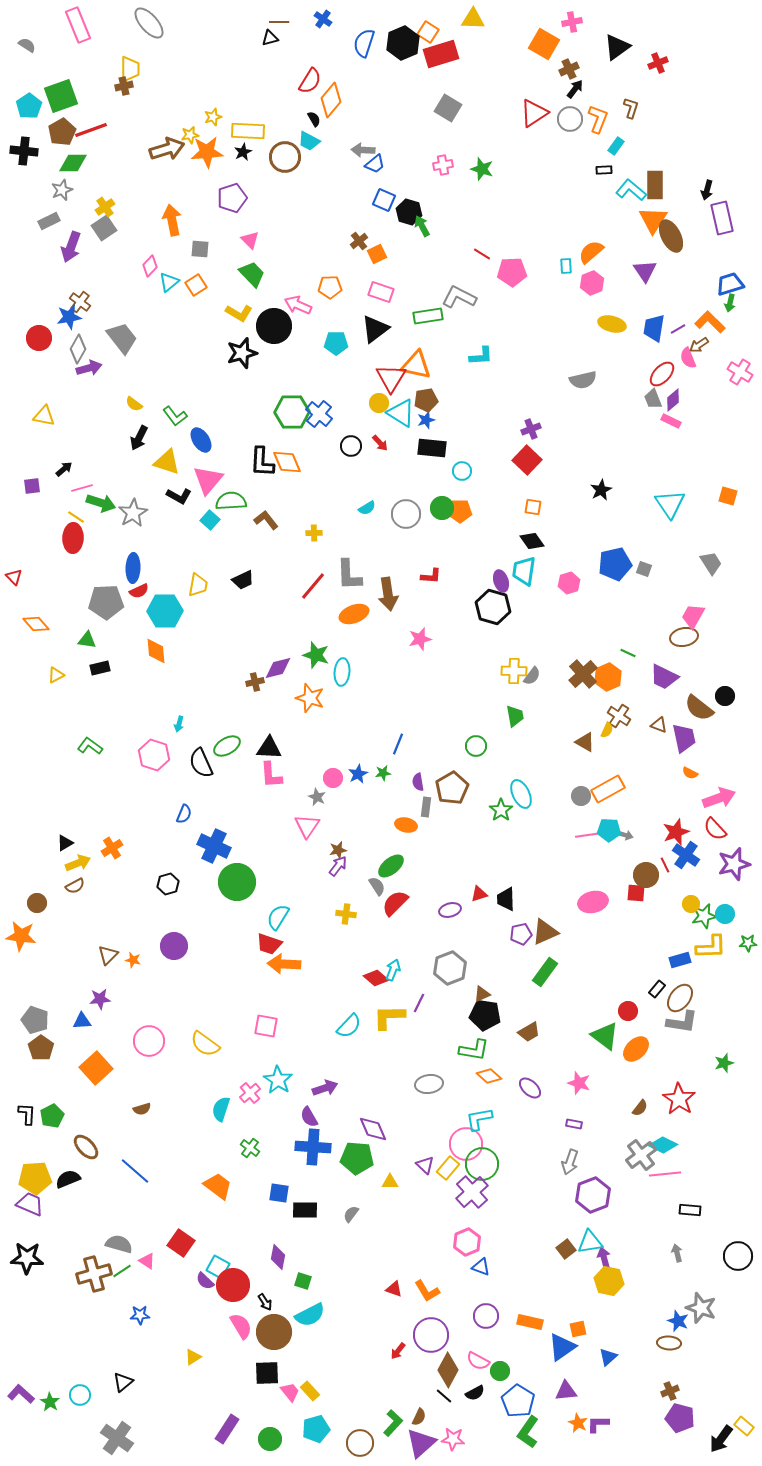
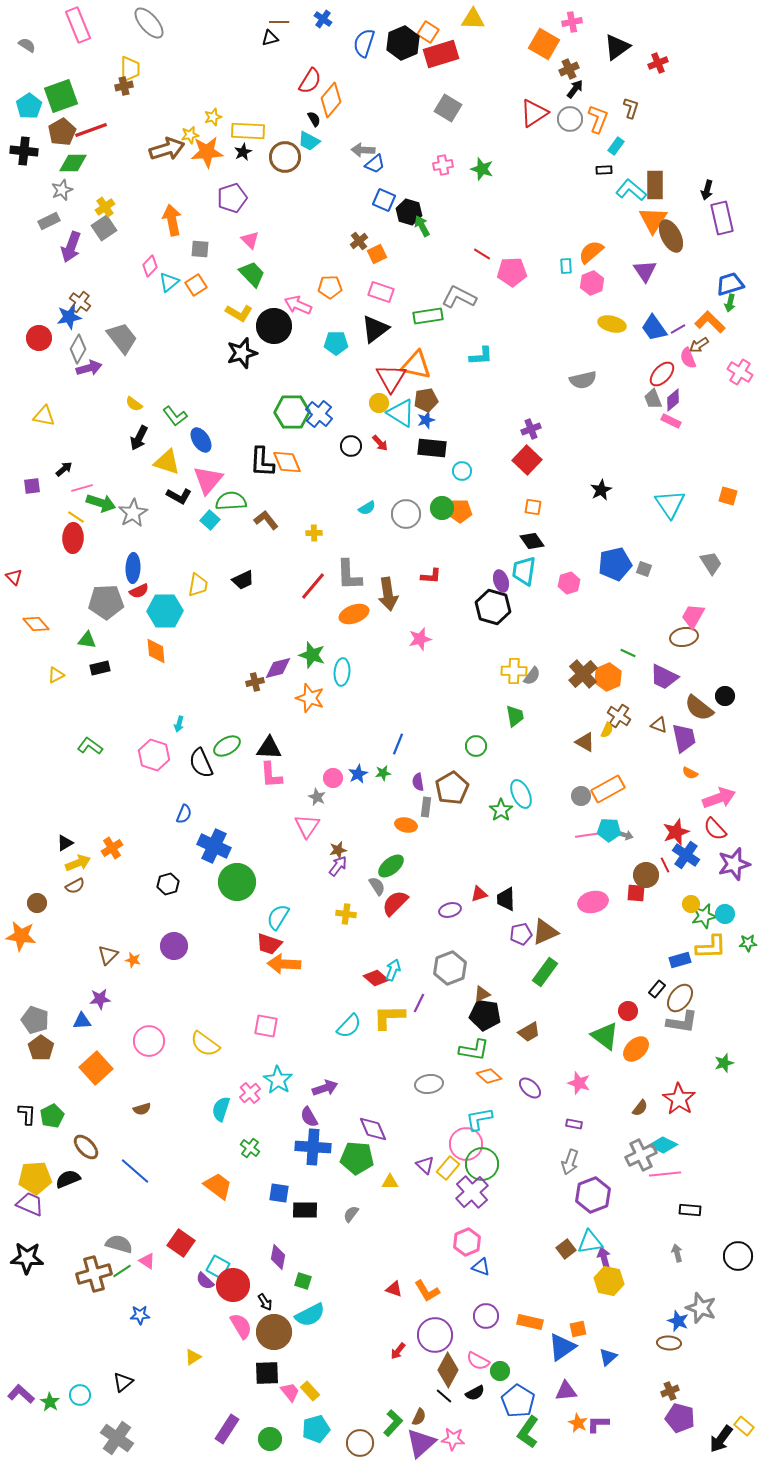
blue trapezoid at (654, 328): rotated 44 degrees counterclockwise
green star at (316, 655): moved 4 px left
gray cross at (641, 1155): rotated 12 degrees clockwise
purple circle at (431, 1335): moved 4 px right
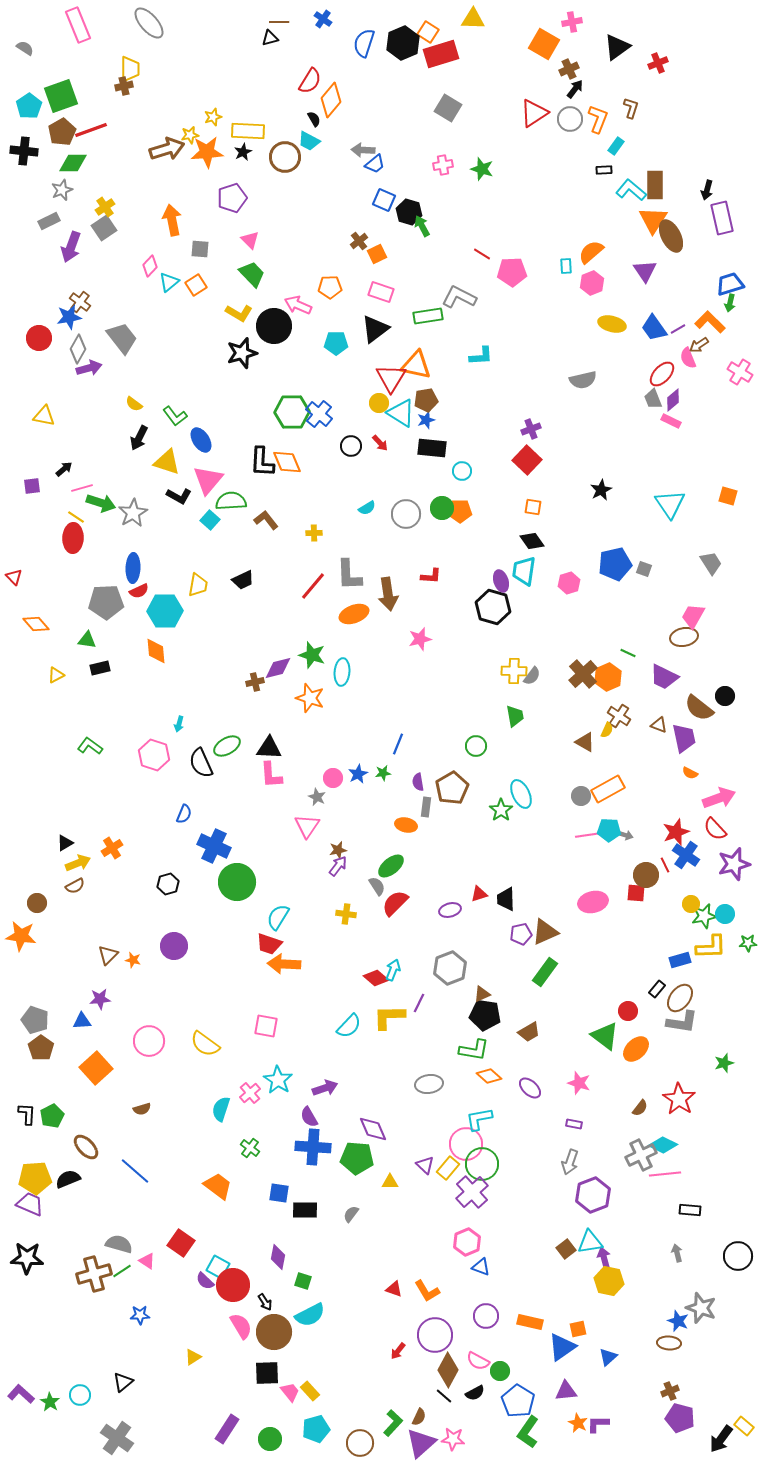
gray semicircle at (27, 45): moved 2 px left, 3 px down
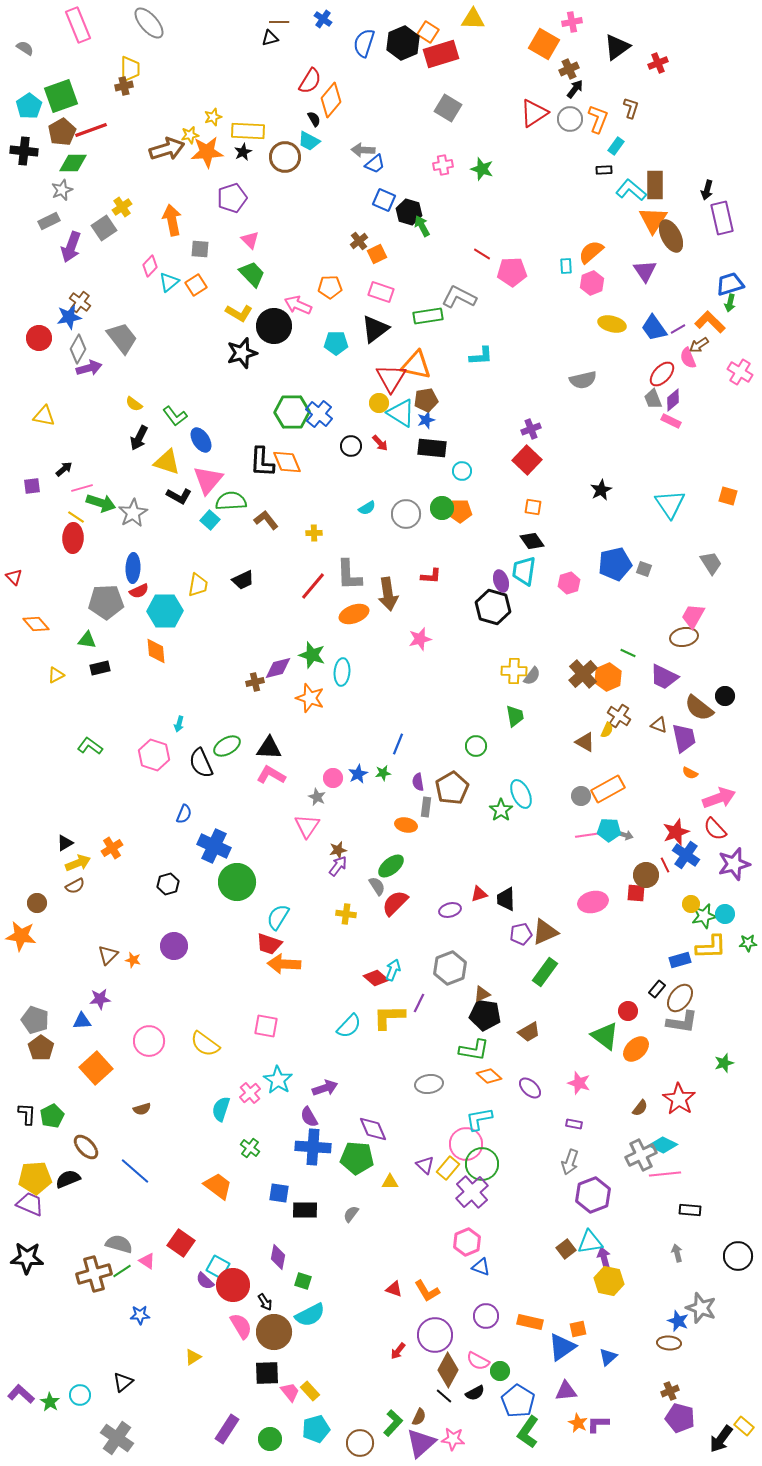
yellow cross at (105, 207): moved 17 px right
pink L-shape at (271, 775): rotated 124 degrees clockwise
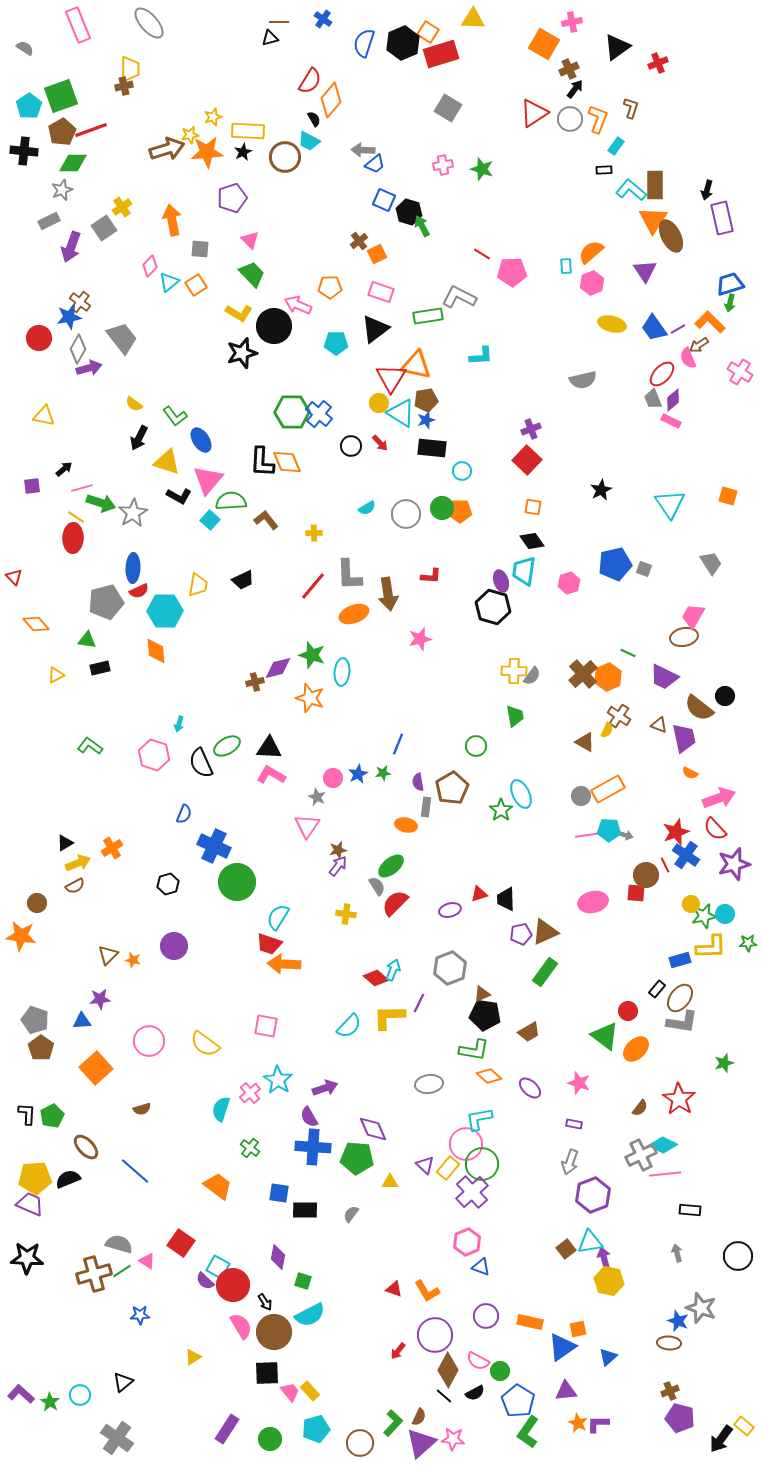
gray pentagon at (106, 602): rotated 12 degrees counterclockwise
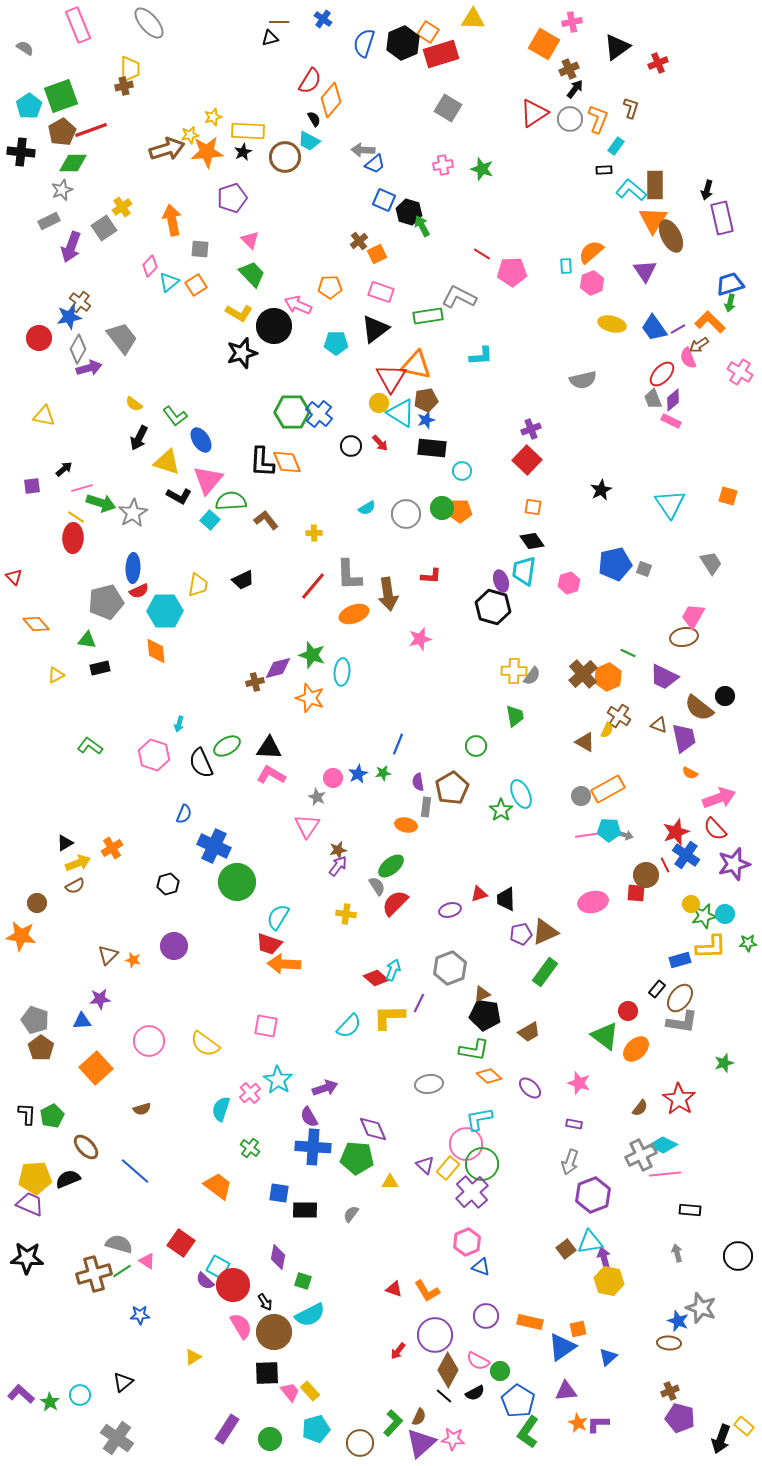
black cross at (24, 151): moved 3 px left, 1 px down
black arrow at (721, 1439): rotated 16 degrees counterclockwise
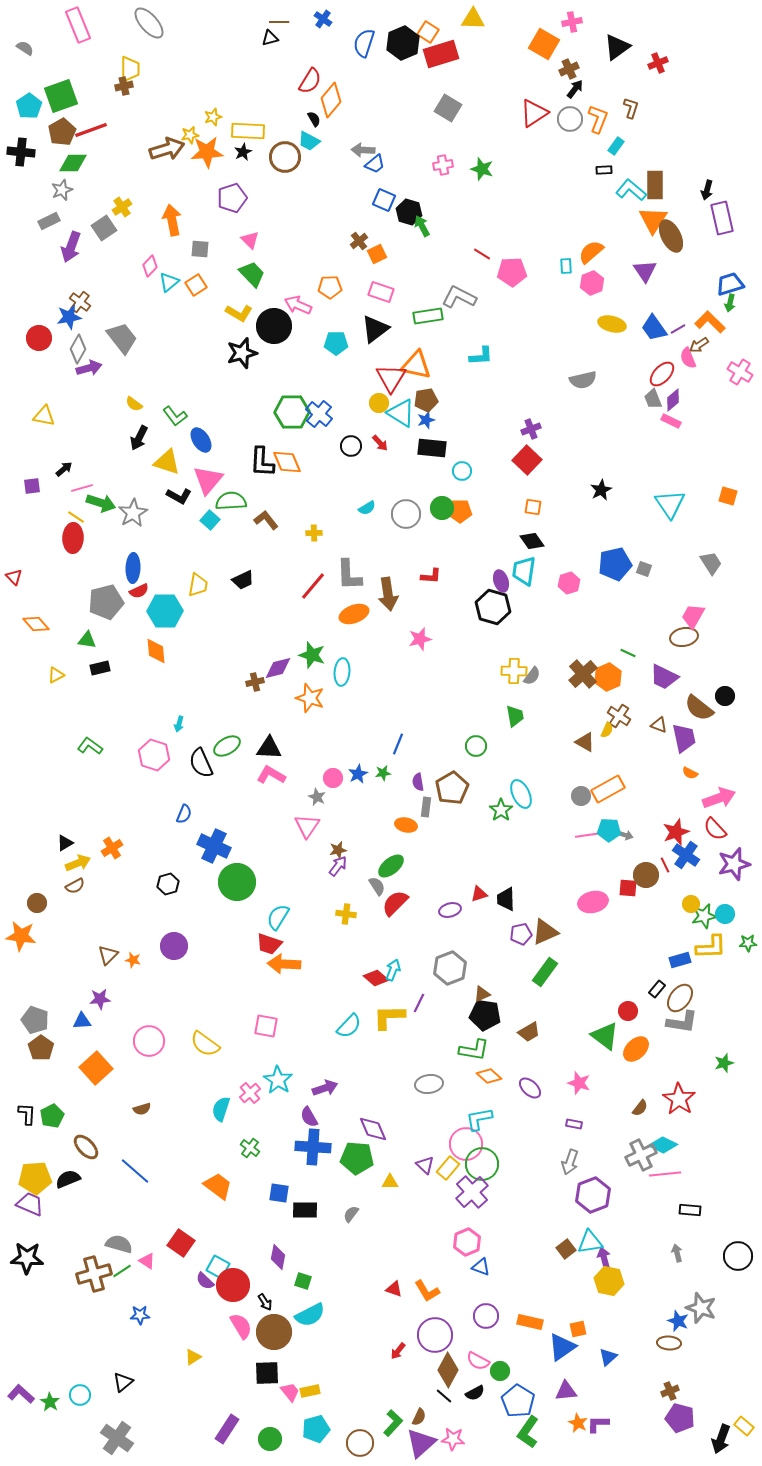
red square at (636, 893): moved 8 px left, 5 px up
yellow rectangle at (310, 1391): rotated 60 degrees counterclockwise
